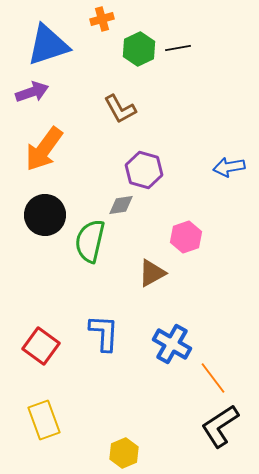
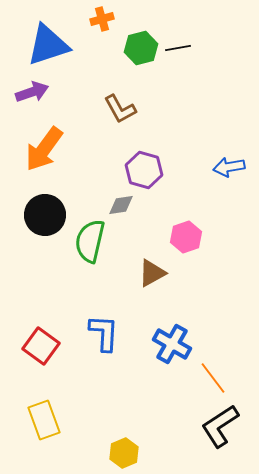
green hexagon: moved 2 px right, 1 px up; rotated 12 degrees clockwise
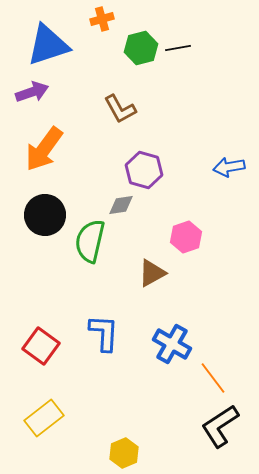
yellow rectangle: moved 2 px up; rotated 72 degrees clockwise
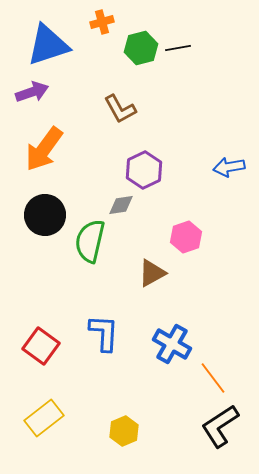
orange cross: moved 3 px down
purple hexagon: rotated 18 degrees clockwise
yellow hexagon: moved 22 px up
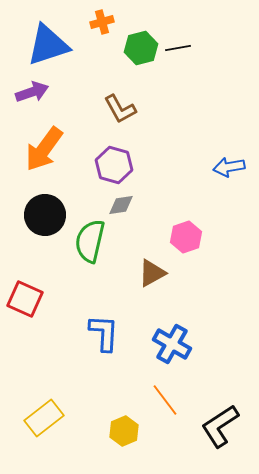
purple hexagon: moved 30 px left, 5 px up; rotated 18 degrees counterclockwise
red square: moved 16 px left, 47 px up; rotated 12 degrees counterclockwise
orange line: moved 48 px left, 22 px down
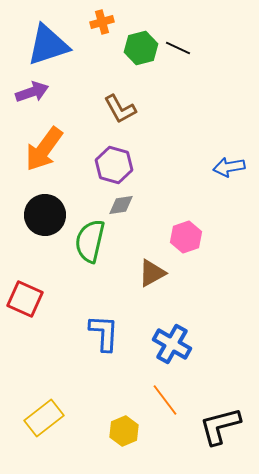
black line: rotated 35 degrees clockwise
black L-shape: rotated 18 degrees clockwise
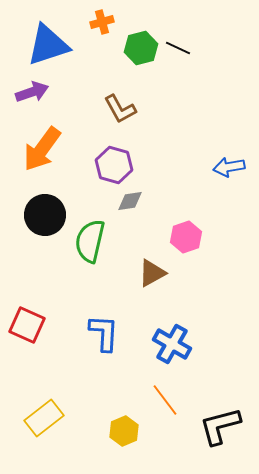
orange arrow: moved 2 px left
gray diamond: moved 9 px right, 4 px up
red square: moved 2 px right, 26 px down
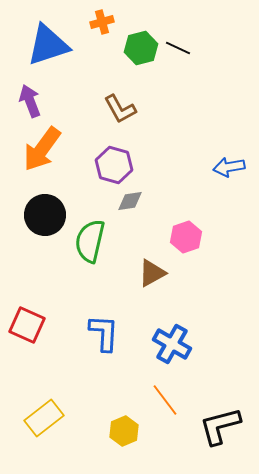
purple arrow: moved 2 px left, 9 px down; rotated 92 degrees counterclockwise
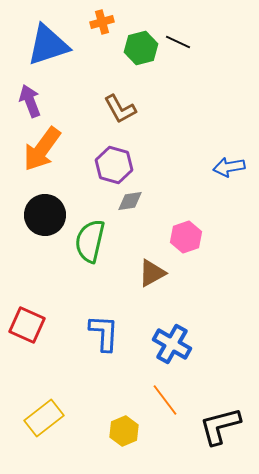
black line: moved 6 px up
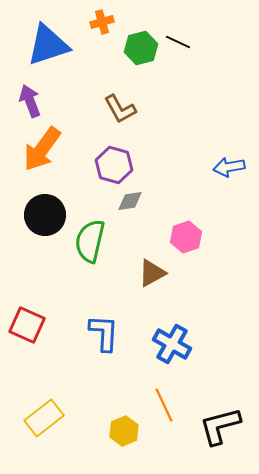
orange line: moved 1 px left, 5 px down; rotated 12 degrees clockwise
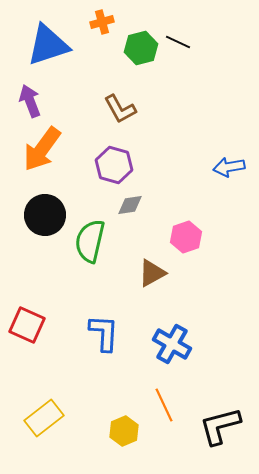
gray diamond: moved 4 px down
